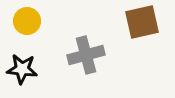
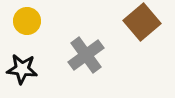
brown square: rotated 27 degrees counterclockwise
gray cross: rotated 21 degrees counterclockwise
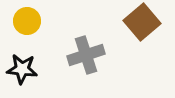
gray cross: rotated 18 degrees clockwise
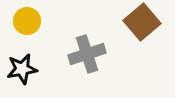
gray cross: moved 1 px right, 1 px up
black star: rotated 16 degrees counterclockwise
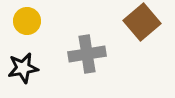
gray cross: rotated 9 degrees clockwise
black star: moved 1 px right, 1 px up
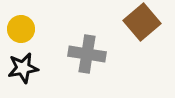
yellow circle: moved 6 px left, 8 px down
gray cross: rotated 18 degrees clockwise
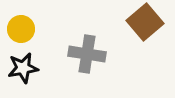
brown square: moved 3 px right
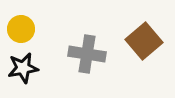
brown square: moved 1 px left, 19 px down
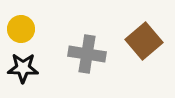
black star: rotated 12 degrees clockwise
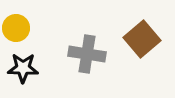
yellow circle: moved 5 px left, 1 px up
brown square: moved 2 px left, 2 px up
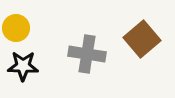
black star: moved 2 px up
